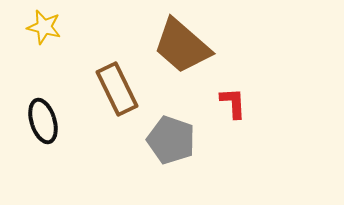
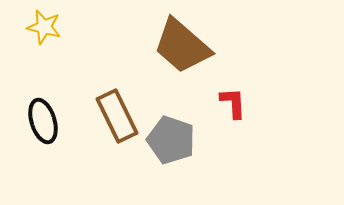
brown rectangle: moved 27 px down
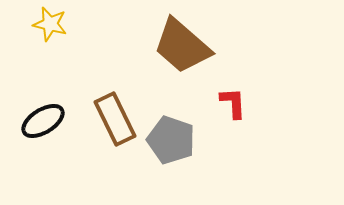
yellow star: moved 6 px right, 3 px up
brown rectangle: moved 2 px left, 3 px down
black ellipse: rotated 75 degrees clockwise
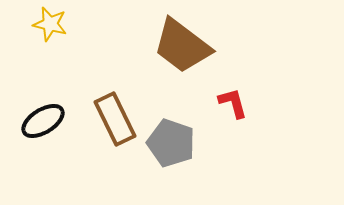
brown trapezoid: rotated 4 degrees counterclockwise
red L-shape: rotated 12 degrees counterclockwise
gray pentagon: moved 3 px down
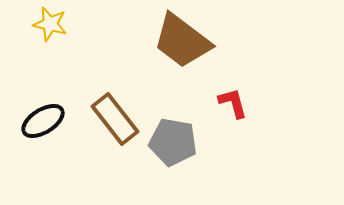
brown trapezoid: moved 5 px up
brown rectangle: rotated 12 degrees counterclockwise
gray pentagon: moved 2 px right, 1 px up; rotated 9 degrees counterclockwise
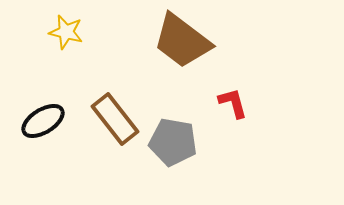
yellow star: moved 16 px right, 8 px down
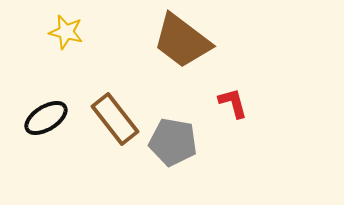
black ellipse: moved 3 px right, 3 px up
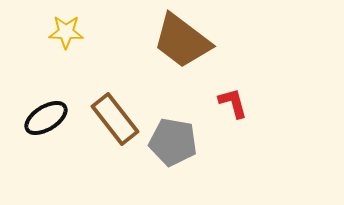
yellow star: rotated 12 degrees counterclockwise
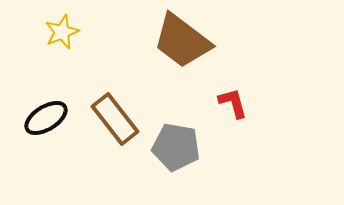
yellow star: moved 4 px left; rotated 24 degrees counterclockwise
gray pentagon: moved 3 px right, 5 px down
